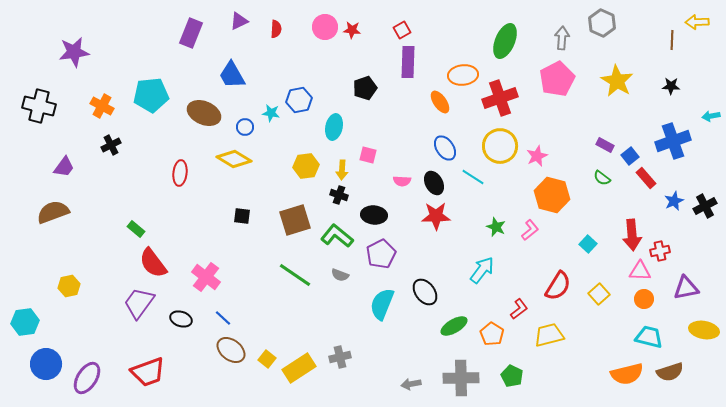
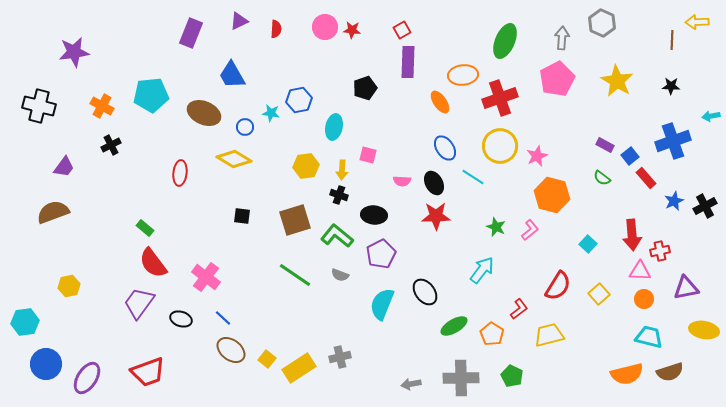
green rectangle at (136, 229): moved 9 px right, 1 px up
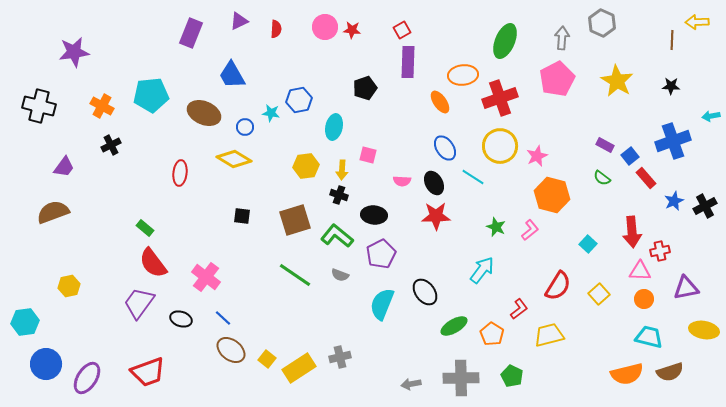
red arrow at (632, 235): moved 3 px up
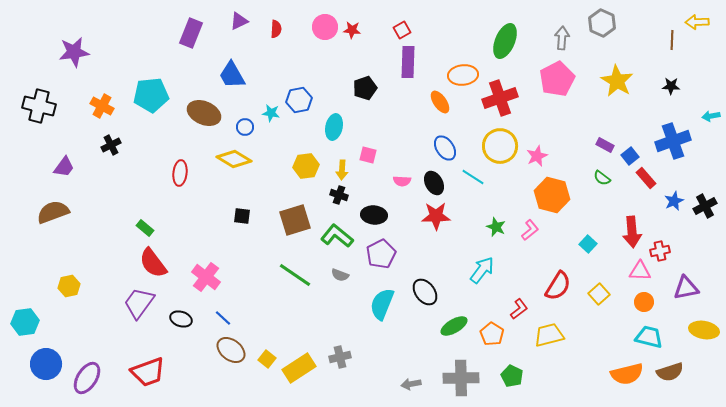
orange circle at (644, 299): moved 3 px down
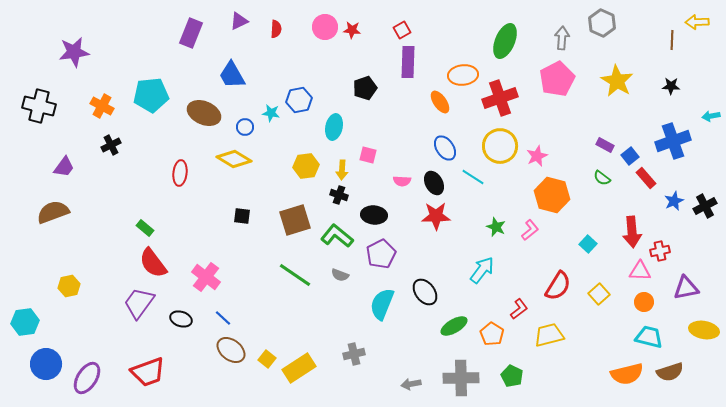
gray cross at (340, 357): moved 14 px right, 3 px up
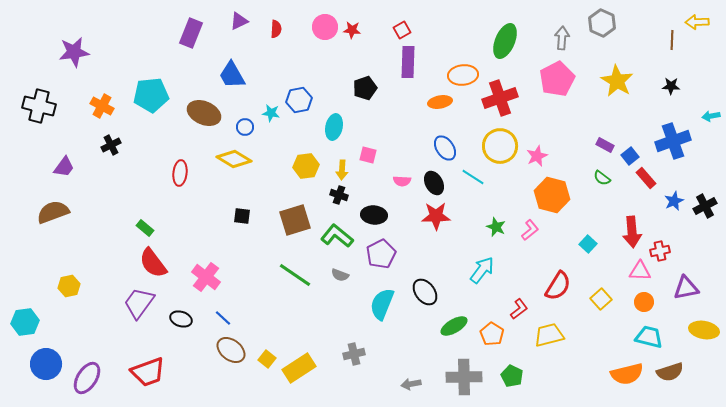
orange ellipse at (440, 102): rotated 65 degrees counterclockwise
yellow square at (599, 294): moved 2 px right, 5 px down
gray cross at (461, 378): moved 3 px right, 1 px up
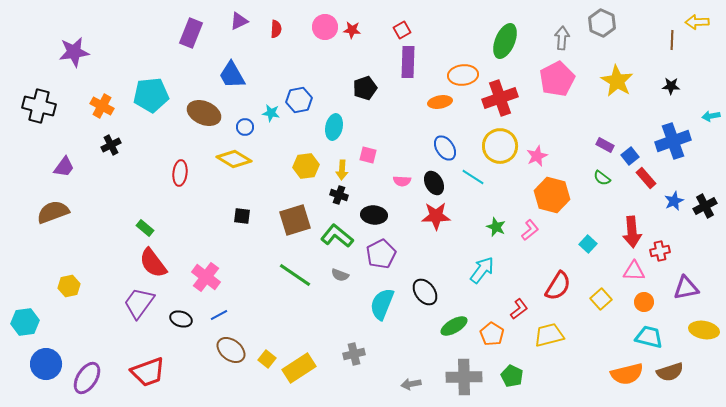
pink triangle at (640, 271): moved 6 px left
blue line at (223, 318): moved 4 px left, 3 px up; rotated 72 degrees counterclockwise
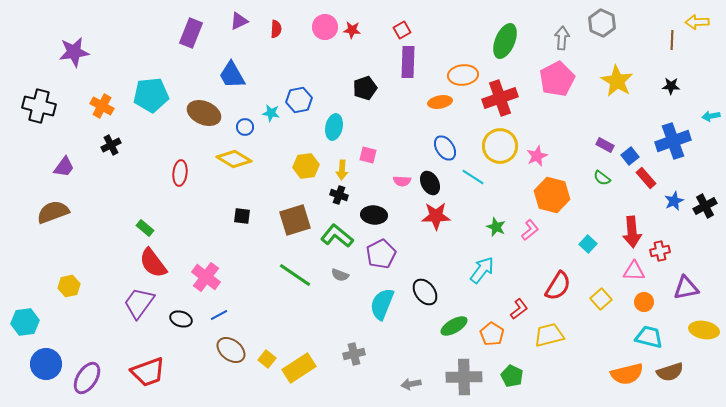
black ellipse at (434, 183): moved 4 px left
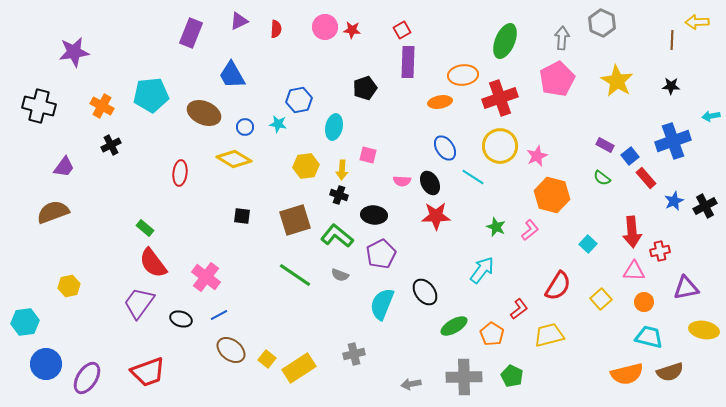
cyan star at (271, 113): moved 7 px right, 11 px down
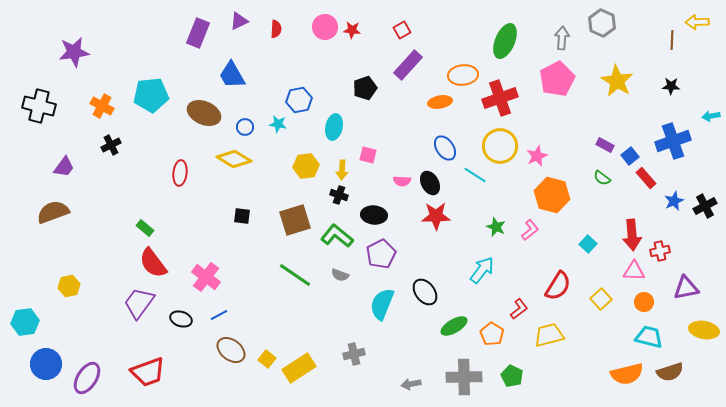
purple rectangle at (191, 33): moved 7 px right
purple rectangle at (408, 62): moved 3 px down; rotated 40 degrees clockwise
cyan line at (473, 177): moved 2 px right, 2 px up
red arrow at (632, 232): moved 3 px down
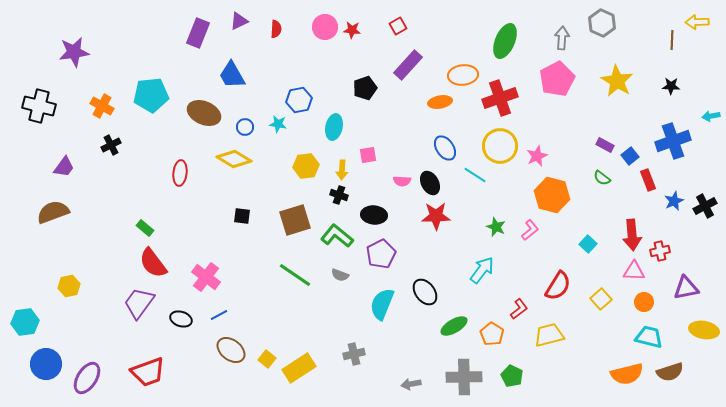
red square at (402, 30): moved 4 px left, 4 px up
pink square at (368, 155): rotated 24 degrees counterclockwise
red rectangle at (646, 178): moved 2 px right, 2 px down; rotated 20 degrees clockwise
